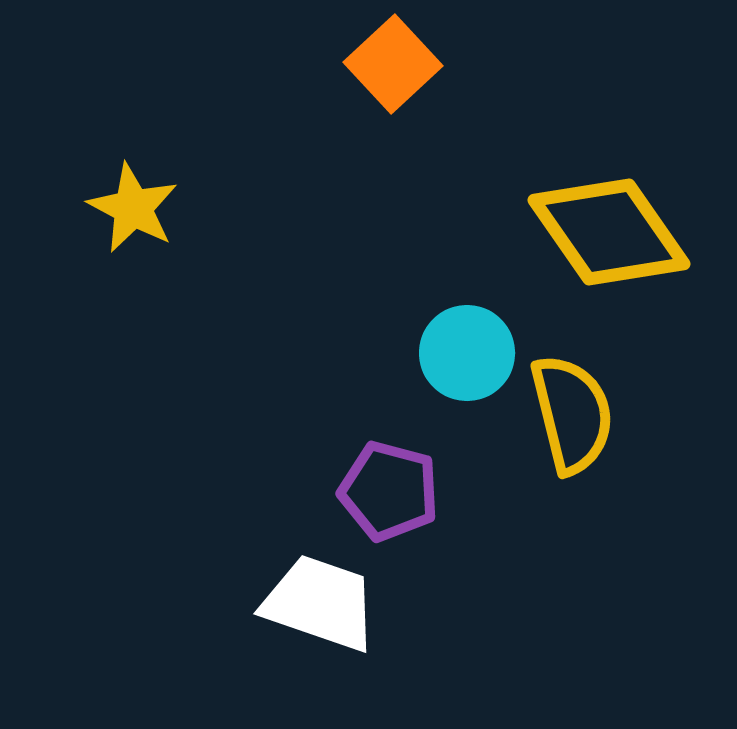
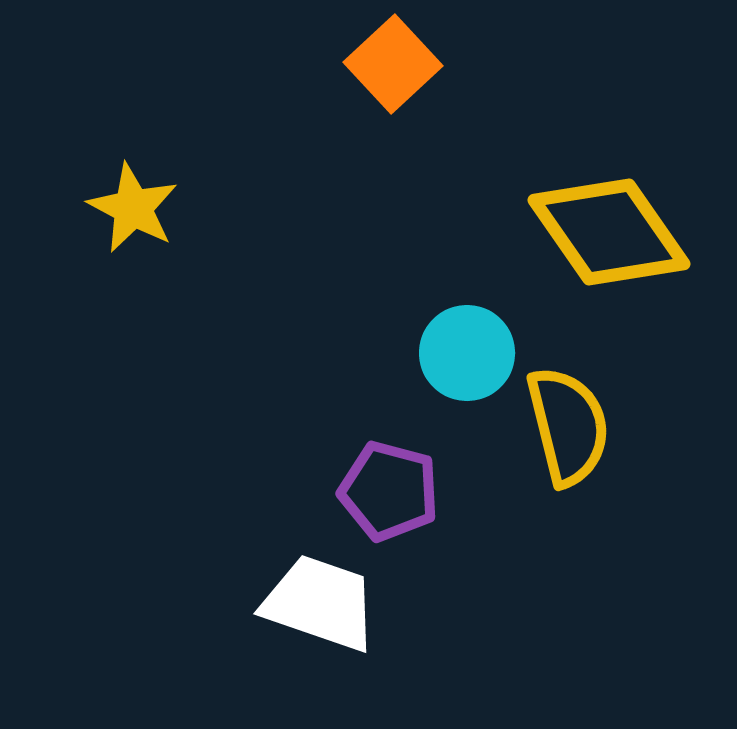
yellow semicircle: moved 4 px left, 12 px down
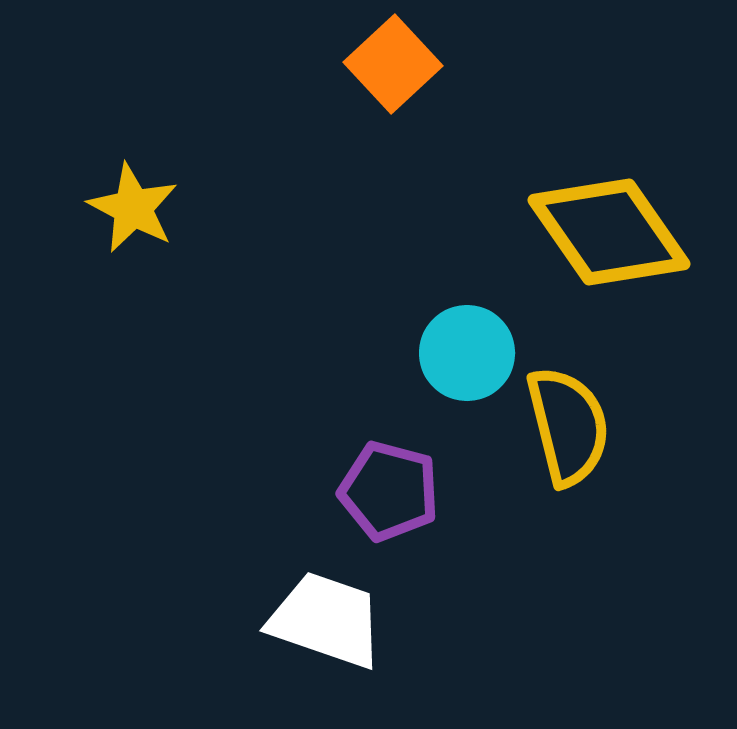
white trapezoid: moved 6 px right, 17 px down
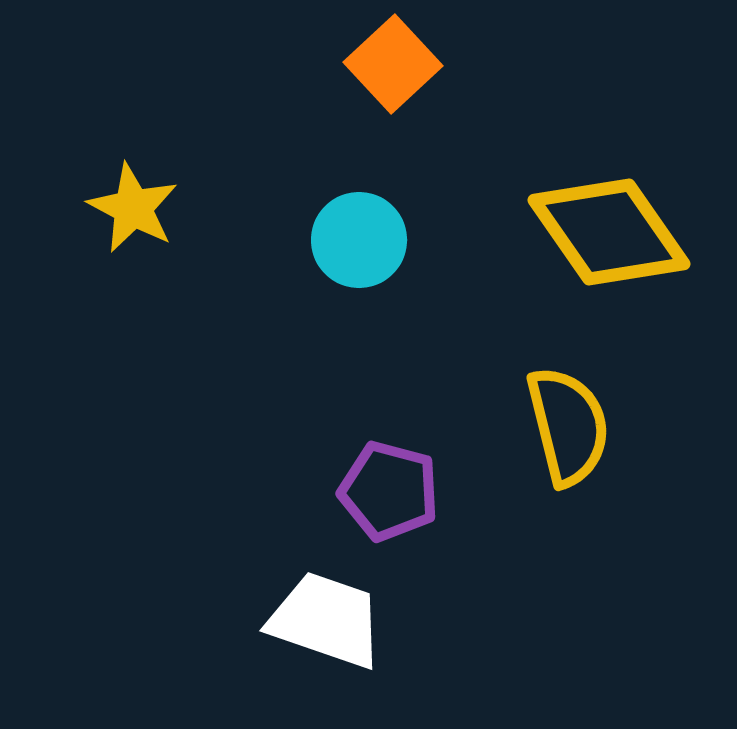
cyan circle: moved 108 px left, 113 px up
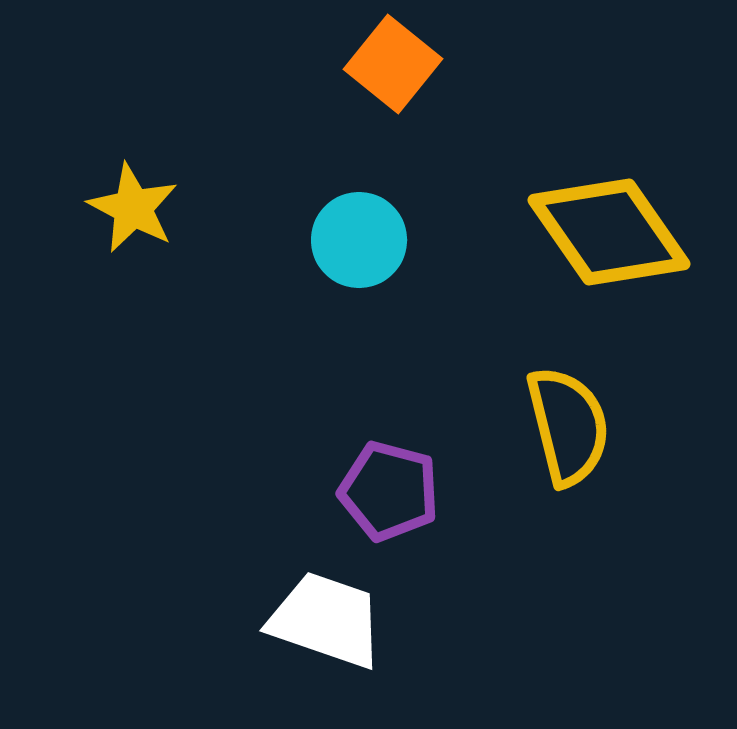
orange square: rotated 8 degrees counterclockwise
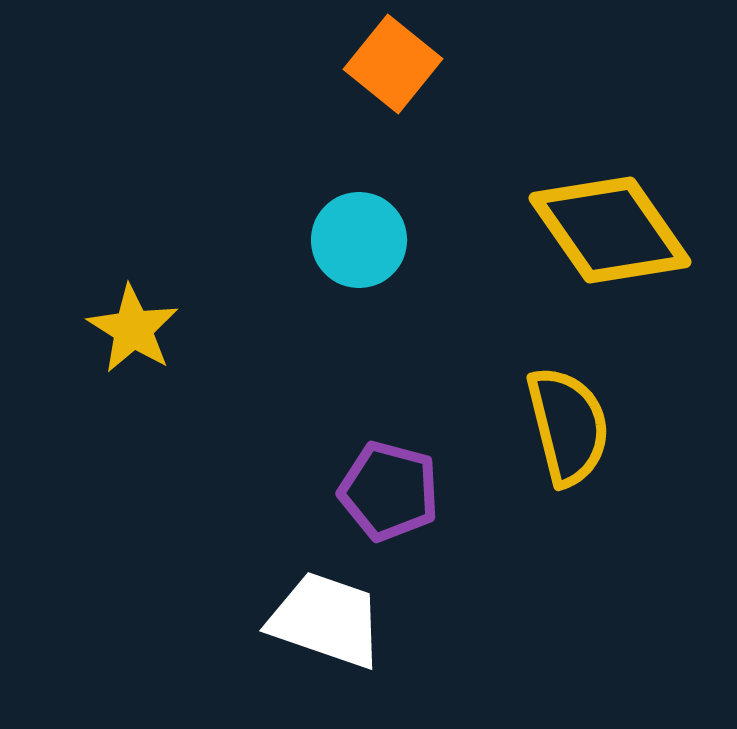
yellow star: moved 121 px down; rotated 4 degrees clockwise
yellow diamond: moved 1 px right, 2 px up
